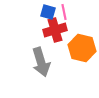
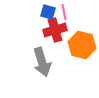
orange hexagon: moved 3 px up
gray arrow: moved 1 px right
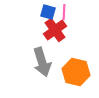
pink line: rotated 14 degrees clockwise
red cross: rotated 20 degrees counterclockwise
orange hexagon: moved 6 px left, 27 px down
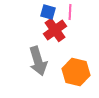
pink line: moved 6 px right
gray arrow: moved 4 px left, 1 px up
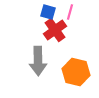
pink line: rotated 14 degrees clockwise
gray arrow: rotated 16 degrees clockwise
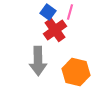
blue square: rotated 21 degrees clockwise
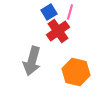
blue square: moved 1 px right; rotated 21 degrees clockwise
red cross: moved 3 px right, 1 px down
gray arrow: moved 6 px left; rotated 16 degrees clockwise
